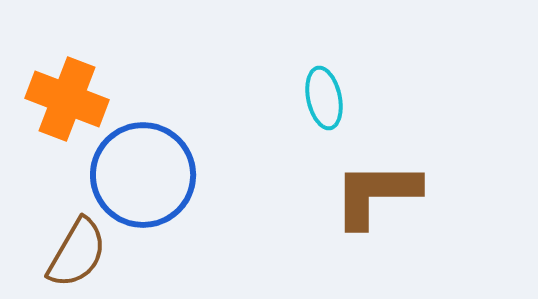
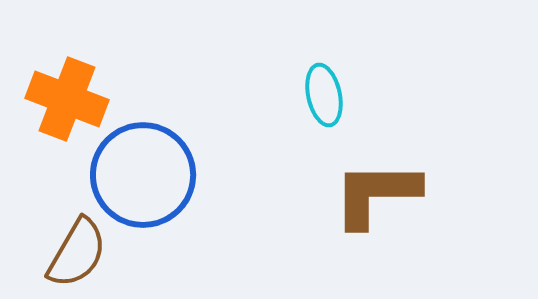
cyan ellipse: moved 3 px up
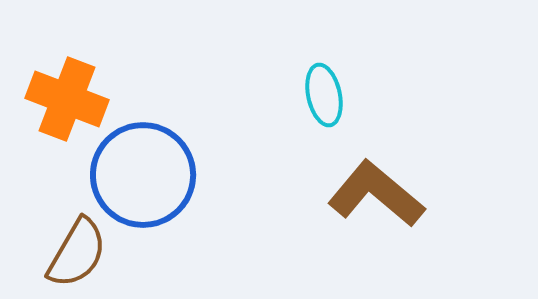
brown L-shape: rotated 40 degrees clockwise
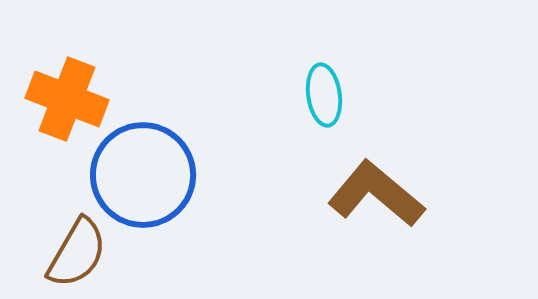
cyan ellipse: rotated 4 degrees clockwise
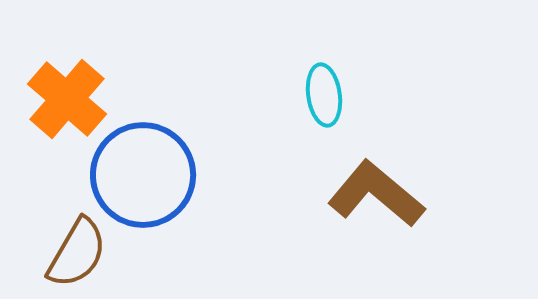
orange cross: rotated 20 degrees clockwise
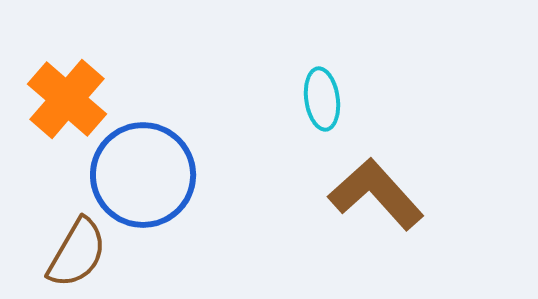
cyan ellipse: moved 2 px left, 4 px down
brown L-shape: rotated 8 degrees clockwise
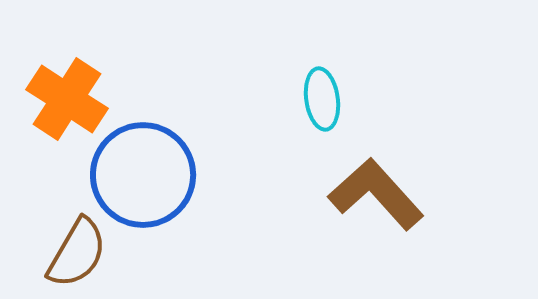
orange cross: rotated 8 degrees counterclockwise
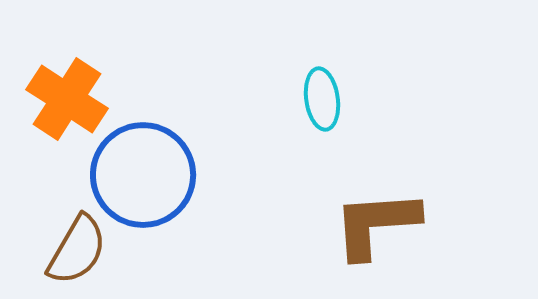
brown L-shape: moved 30 px down; rotated 52 degrees counterclockwise
brown semicircle: moved 3 px up
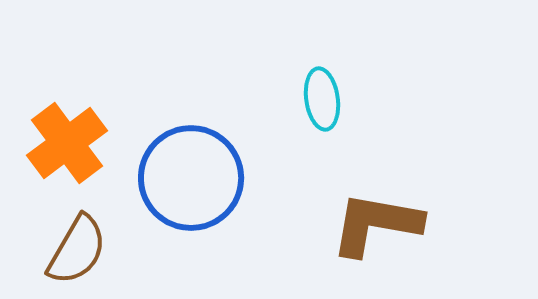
orange cross: moved 44 px down; rotated 20 degrees clockwise
blue circle: moved 48 px right, 3 px down
brown L-shape: rotated 14 degrees clockwise
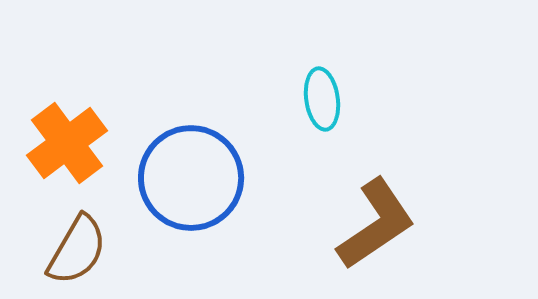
brown L-shape: rotated 136 degrees clockwise
